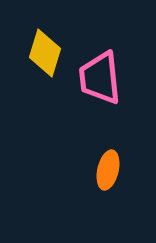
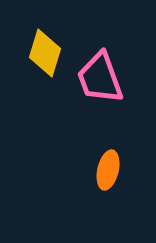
pink trapezoid: rotated 14 degrees counterclockwise
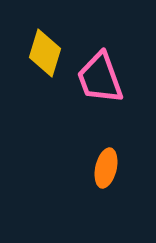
orange ellipse: moved 2 px left, 2 px up
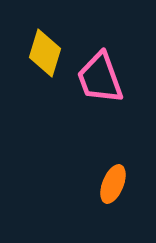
orange ellipse: moved 7 px right, 16 px down; rotated 9 degrees clockwise
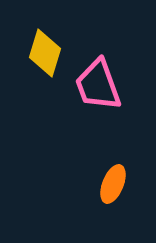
pink trapezoid: moved 2 px left, 7 px down
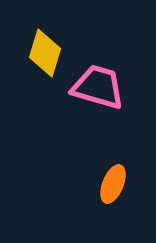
pink trapezoid: moved 2 px down; rotated 126 degrees clockwise
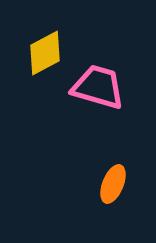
yellow diamond: rotated 45 degrees clockwise
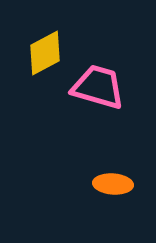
orange ellipse: rotated 72 degrees clockwise
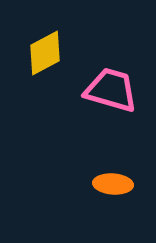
pink trapezoid: moved 13 px right, 3 px down
